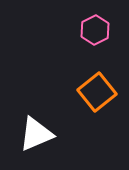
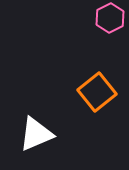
pink hexagon: moved 15 px right, 12 px up
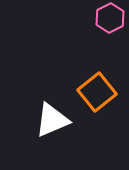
white triangle: moved 16 px right, 14 px up
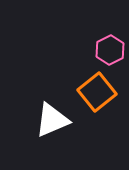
pink hexagon: moved 32 px down
